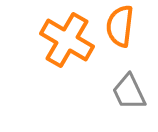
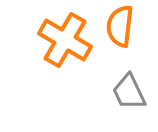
orange cross: moved 2 px left
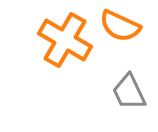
orange semicircle: rotated 72 degrees counterclockwise
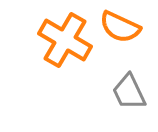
orange semicircle: moved 1 px down
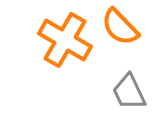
orange semicircle: rotated 21 degrees clockwise
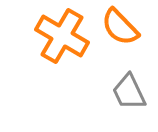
orange cross: moved 3 px left, 4 px up
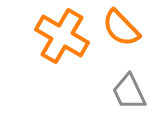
orange semicircle: moved 1 px right, 1 px down
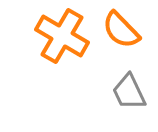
orange semicircle: moved 2 px down
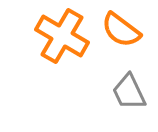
orange semicircle: rotated 9 degrees counterclockwise
